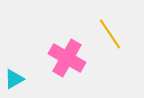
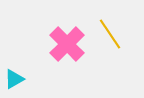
pink cross: moved 14 px up; rotated 15 degrees clockwise
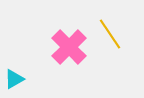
pink cross: moved 2 px right, 3 px down
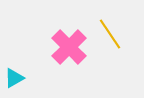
cyan triangle: moved 1 px up
